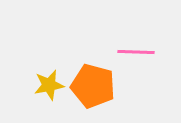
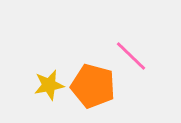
pink line: moved 5 px left, 4 px down; rotated 42 degrees clockwise
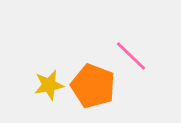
orange pentagon: rotated 6 degrees clockwise
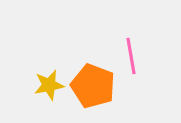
pink line: rotated 36 degrees clockwise
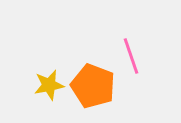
pink line: rotated 9 degrees counterclockwise
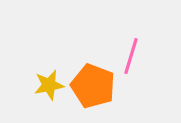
pink line: rotated 36 degrees clockwise
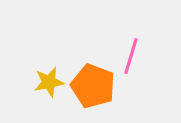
yellow star: moved 3 px up
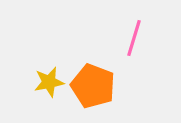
pink line: moved 3 px right, 18 px up
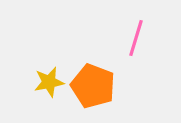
pink line: moved 2 px right
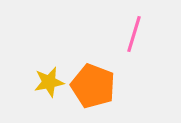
pink line: moved 2 px left, 4 px up
